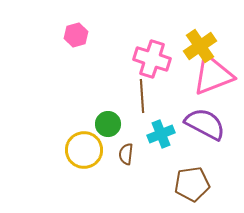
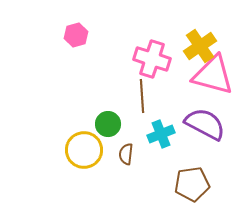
pink triangle: rotated 36 degrees clockwise
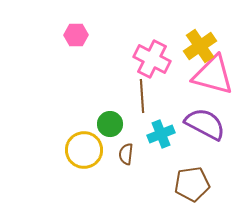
pink hexagon: rotated 15 degrees clockwise
pink cross: rotated 9 degrees clockwise
green circle: moved 2 px right
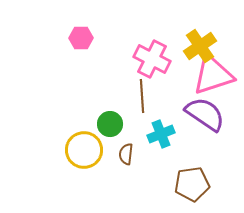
pink hexagon: moved 5 px right, 3 px down
pink triangle: rotated 33 degrees counterclockwise
purple semicircle: moved 10 px up; rotated 6 degrees clockwise
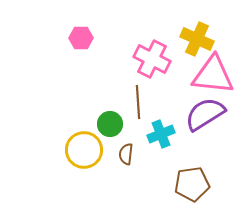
yellow cross: moved 3 px left, 7 px up; rotated 32 degrees counterclockwise
pink triangle: rotated 24 degrees clockwise
brown line: moved 4 px left, 6 px down
purple semicircle: rotated 66 degrees counterclockwise
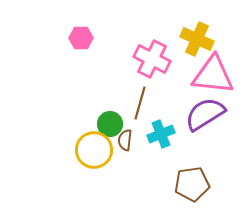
brown line: moved 2 px right, 1 px down; rotated 20 degrees clockwise
yellow circle: moved 10 px right
brown semicircle: moved 1 px left, 14 px up
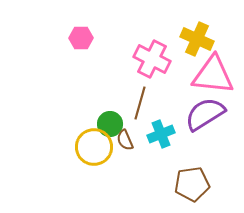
brown semicircle: rotated 30 degrees counterclockwise
yellow circle: moved 3 px up
